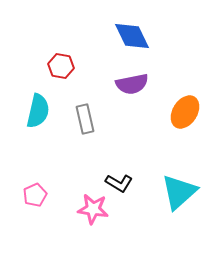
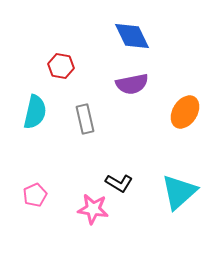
cyan semicircle: moved 3 px left, 1 px down
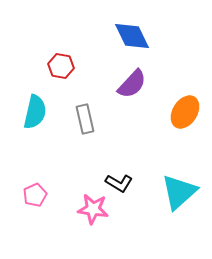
purple semicircle: rotated 36 degrees counterclockwise
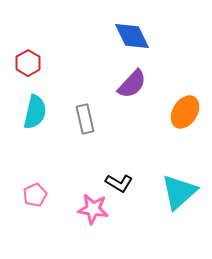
red hexagon: moved 33 px left, 3 px up; rotated 20 degrees clockwise
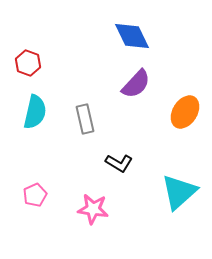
red hexagon: rotated 10 degrees counterclockwise
purple semicircle: moved 4 px right
black L-shape: moved 20 px up
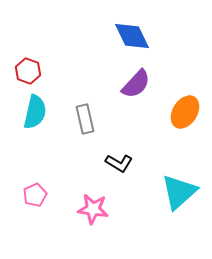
red hexagon: moved 8 px down
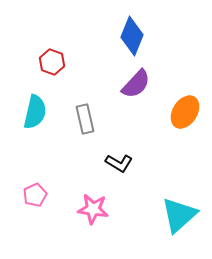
blue diamond: rotated 48 degrees clockwise
red hexagon: moved 24 px right, 9 px up
cyan triangle: moved 23 px down
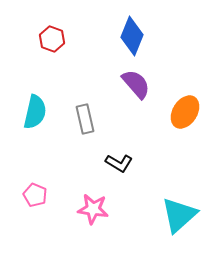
red hexagon: moved 23 px up
purple semicircle: rotated 84 degrees counterclockwise
pink pentagon: rotated 25 degrees counterclockwise
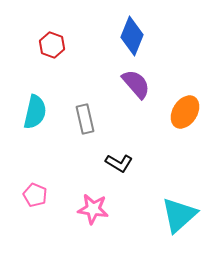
red hexagon: moved 6 px down
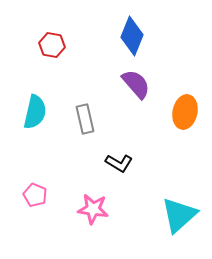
red hexagon: rotated 10 degrees counterclockwise
orange ellipse: rotated 20 degrees counterclockwise
